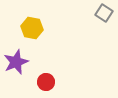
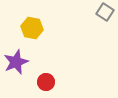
gray square: moved 1 px right, 1 px up
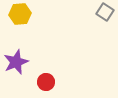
yellow hexagon: moved 12 px left, 14 px up; rotated 15 degrees counterclockwise
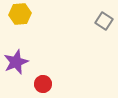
gray square: moved 1 px left, 9 px down
red circle: moved 3 px left, 2 px down
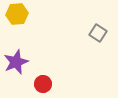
yellow hexagon: moved 3 px left
gray square: moved 6 px left, 12 px down
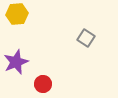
gray square: moved 12 px left, 5 px down
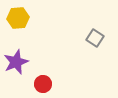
yellow hexagon: moved 1 px right, 4 px down
gray square: moved 9 px right
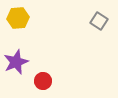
gray square: moved 4 px right, 17 px up
red circle: moved 3 px up
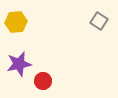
yellow hexagon: moved 2 px left, 4 px down
purple star: moved 3 px right, 2 px down; rotated 10 degrees clockwise
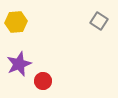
purple star: rotated 10 degrees counterclockwise
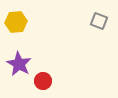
gray square: rotated 12 degrees counterclockwise
purple star: rotated 20 degrees counterclockwise
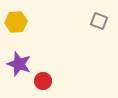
purple star: rotated 10 degrees counterclockwise
